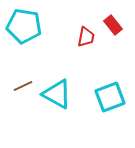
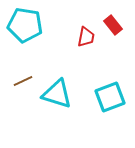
cyan pentagon: moved 1 px right, 1 px up
brown line: moved 5 px up
cyan triangle: rotated 12 degrees counterclockwise
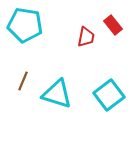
brown line: rotated 42 degrees counterclockwise
cyan square: moved 1 px left, 2 px up; rotated 16 degrees counterclockwise
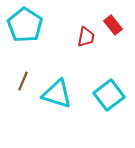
cyan pentagon: rotated 24 degrees clockwise
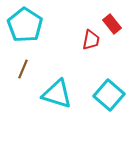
red rectangle: moved 1 px left, 1 px up
red trapezoid: moved 5 px right, 3 px down
brown line: moved 12 px up
cyan square: rotated 12 degrees counterclockwise
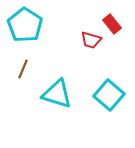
red trapezoid: rotated 95 degrees clockwise
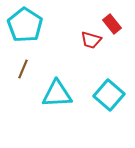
cyan triangle: rotated 20 degrees counterclockwise
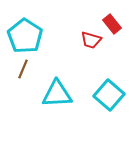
cyan pentagon: moved 11 px down
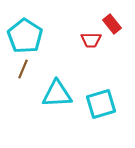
red trapezoid: rotated 15 degrees counterclockwise
cyan square: moved 8 px left, 9 px down; rotated 32 degrees clockwise
